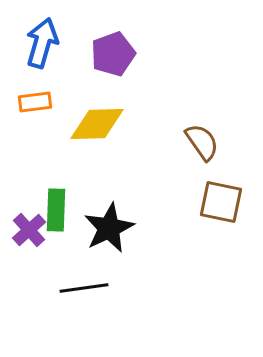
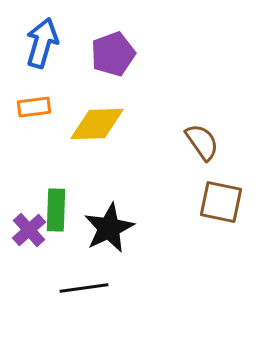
orange rectangle: moved 1 px left, 5 px down
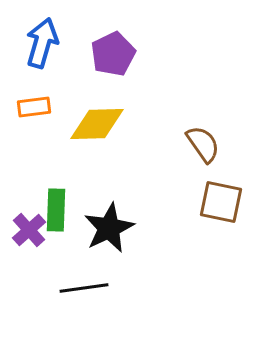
purple pentagon: rotated 6 degrees counterclockwise
brown semicircle: moved 1 px right, 2 px down
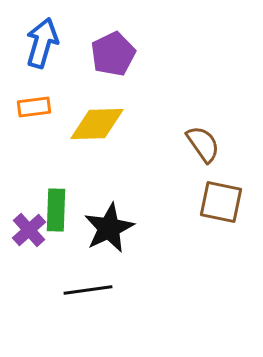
black line: moved 4 px right, 2 px down
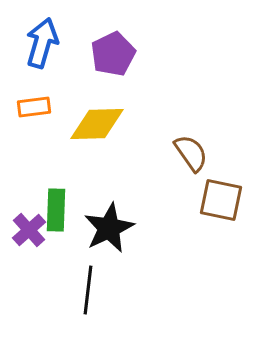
brown semicircle: moved 12 px left, 9 px down
brown square: moved 2 px up
black line: rotated 75 degrees counterclockwise
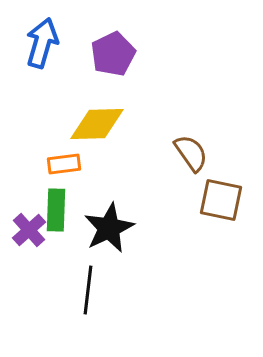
orange rectangle: moved 30 px right, 57 px down
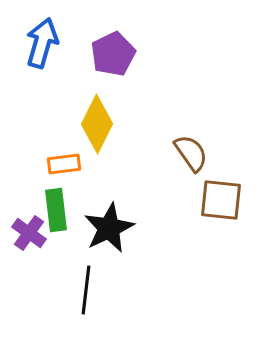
yellow diamond: rotated 62 degrees counterclockwise
brown square: rotated 6 degrees counterclockwise
green rectangle: rotated 9 degrees counterclockwise
purple cross: moved 3 px down; rotated 12 degrees counterclockwise
black line: moved 2 px left
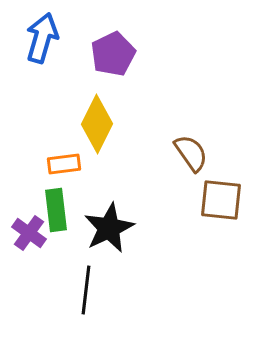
blue arrow: moved 5 px up
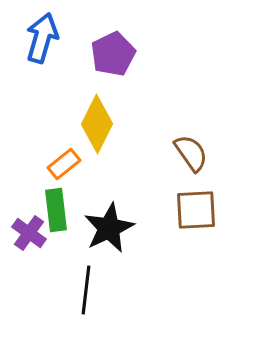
orange rectangle: rotated 32 degrees counterclockwise
brown square: moved 25 px left, 10 px down; rotated 9 degrees counterclockwise
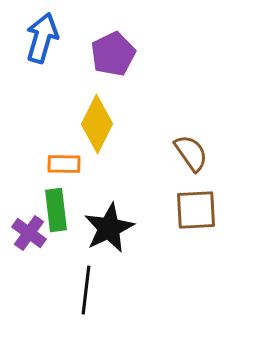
orange rectangle: rotated 40 degrees clockwise
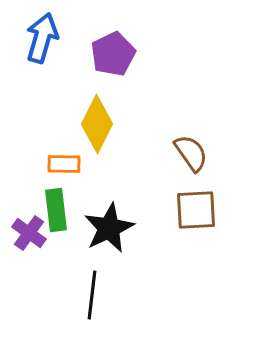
black line: moved 6 px right, 5 px down
